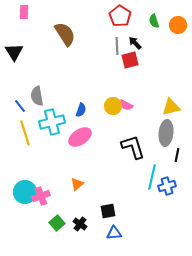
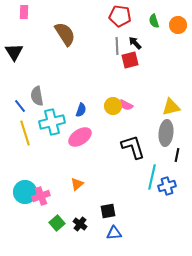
red pentagon: rotated 25 degrees counterclockwise
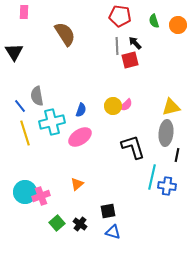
pink semicircle: rotated 72 degrees counterclockwise
blue cross: rotated 24 degrees clockwise
blue triangle: moved 1 px left, 1 px up; rotated 21 degrees clockwise
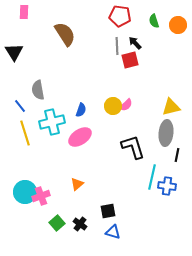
gray semicircle: moved 1 px right, 6 px up
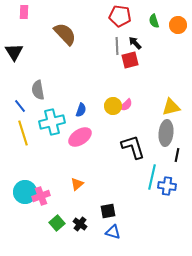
brown semicircle: rotated 10 degrees counterclockwise
yellow line: moved 2 px left
